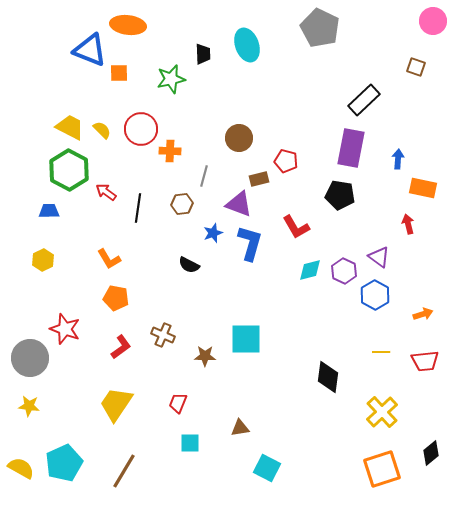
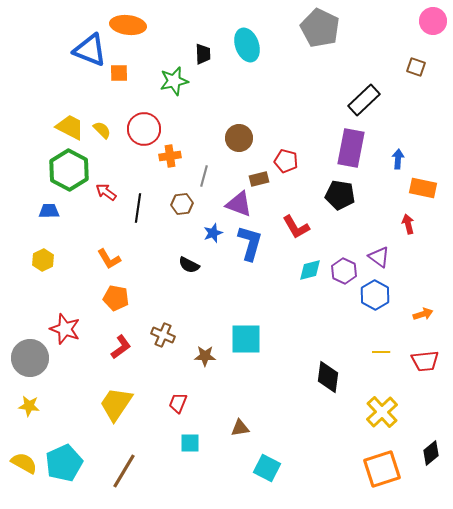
green star at (171, 79): moved 3 px right, 2 px down
red circle at (141, 129): moved 3 px right
orange cross at (170, 151): moved 5 px down; rotated 10 degrees counterclockwise
yellow semicircle at (21, 468): moved 3 px right, 5 px up
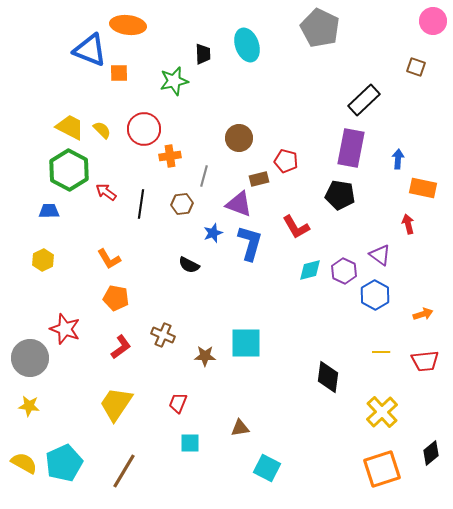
black line at (138, 208): moved 3 px right, 4 px up
purple triangle at (379, 257): moved 1 px right, 2 px up
cyan square at (246, 339): moved 4 px down
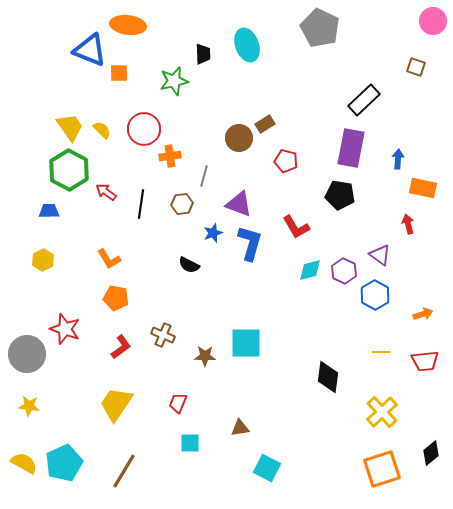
yellow trapezoid at (70, 127): rotated 28 degrees clockwise
brown rectangle at (259, 179): moved 6 px right, 55 px up; rotated 18 degrees counterclockwise
gray circle at (30, 358): moved 3 px left, 4 px up
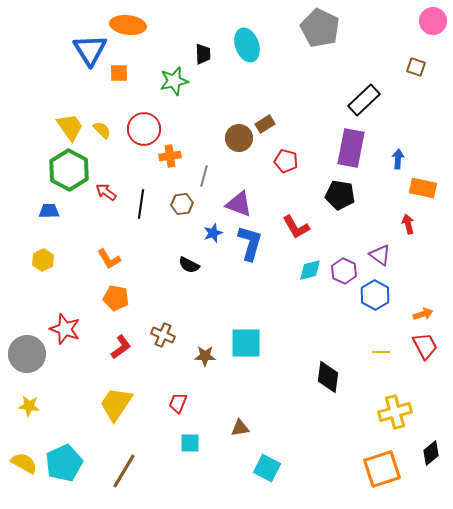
blue triangle at (90, 50): rotated 36 degrees clockwise
red trapezoid at (425, 361): moved 15 px up; rotated 112 degrees counterclockwise
yellow cross at (382, 412): moved 13 px right; rotated 28 degrees clockwise
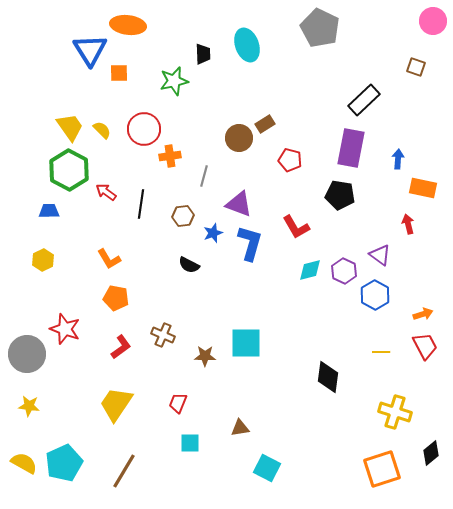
red pentagon at (286, 161): moved 4 px right, 1 px up
brown hexagon at (182, 204): moved 1 px right, 12 px down
yellow cross at (395, 412): rotated 32 degrees clockwise
